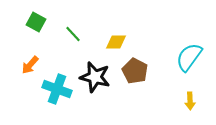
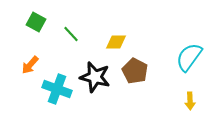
green line: moved 2 px left
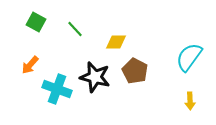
green line: moved 4 px right, 5 px up
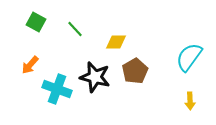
brown pentagon: rotated 15 degrees clockwise
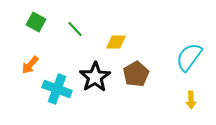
brown pentagon: moved 1 px right, 3 px down
black star: rotated 24 degrees clockwise
yellow arrow: moved 1 px right, 1 px up
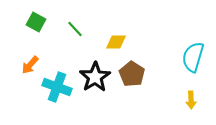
cyan semicircle: moved 4 px right; rotated 20 degrees counterclockwise
brown pentagon: moved 4 px left; rotated 10 degrees counterclockwise
cyan cross: moved 2 px up
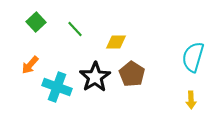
green square: rotated 18 degrees clockwise
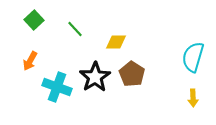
green square: moved 2 px left, 2 px up
orange arrow: moved 4 px up; rotated 12 degrees counterclockwise
yellow arrow: moved 2 px right, 2 px up
